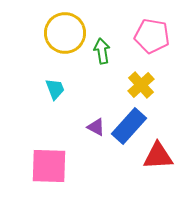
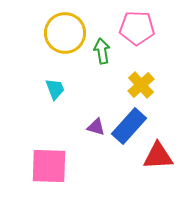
pink pentagon: moved 15 px left, 8 px up; rotated 8 degrees counterclockwise
purple triangle: rotated 12 degrees counterclockwise
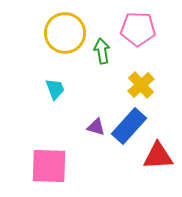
pink pentagon: moved 1 px right, 1 px down
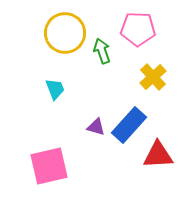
green arrow: rotated 10 degrees counterclockwise
yellow cross: moved 12 px right, 8 px up
blue rectangle: moved 1 px up
red triangle: moved 1 px up
pink square: rotated 15 degrees counterclockwise
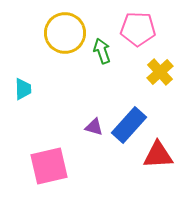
yellow cross: moved 7 px right, 5 px up
cyan trapezoid: moved 32 px left; rotated 20 degrees clockwise
purple triangle: moved 2 px left
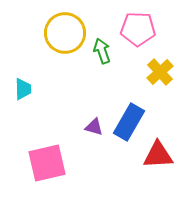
blue rectangle: moved 3 px up; rotated 12 degrees counterclockwise
pink square: moved 2 px left, 3 px up
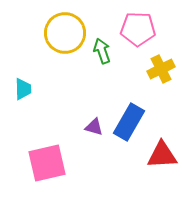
yellow cross: moved 1 px right, 3 px up; rotated 16 degrees clockwise
red triangle: moved 4 px right
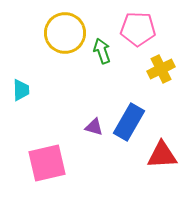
cyan trapezoid: moved 2 px left, 1 px down
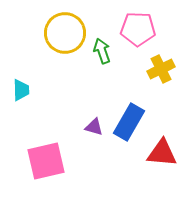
red triangle: moved 2 px up; rotated 8 degrees clockwise
pink square: moved 1 px left, 2 px up
